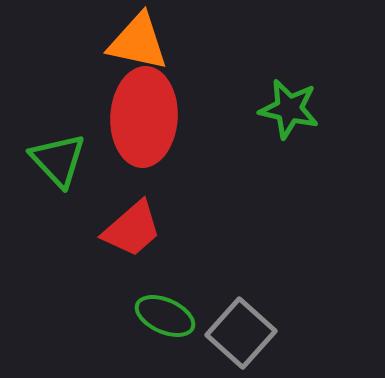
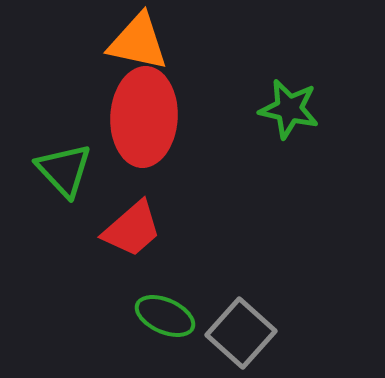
green triangle: moved 6 px right, 10 px down
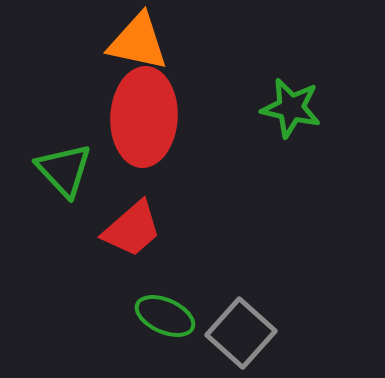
green star: moved 2 px right, 1 px up
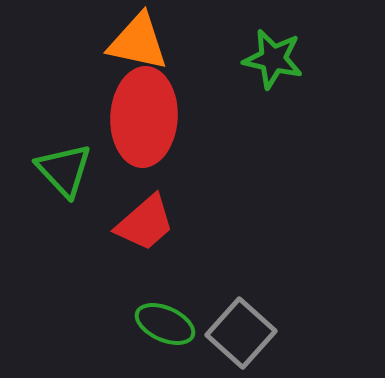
green star: moved 18 px left, 49 px up
red trapezoid: moved 13 px right, 6 px up
green ellipse: moved 8 px down
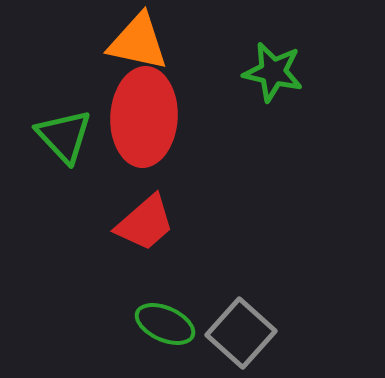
green star: moved 13 px down
green triangle: moved 34 px up
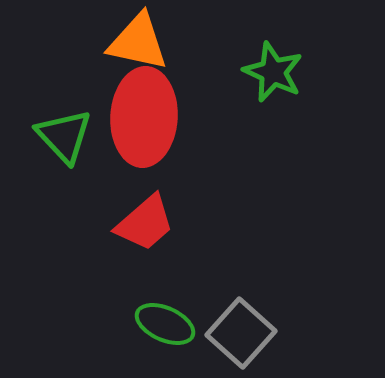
green star: rotated 12 degrees clockwise
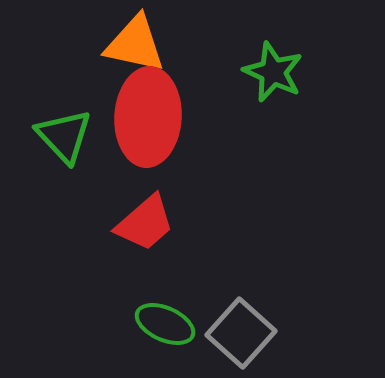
orange triangle: moved 3 px left, 2 px down
red ellipse: moved 4 px right
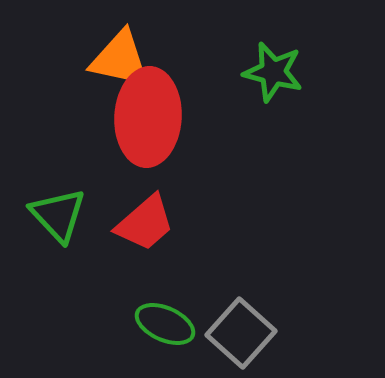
orange triangle: moved 15 px left, 15 px down
green star: rotated 10 degrees counterclockwise
green triangle: moved 6 px left, 79 px down
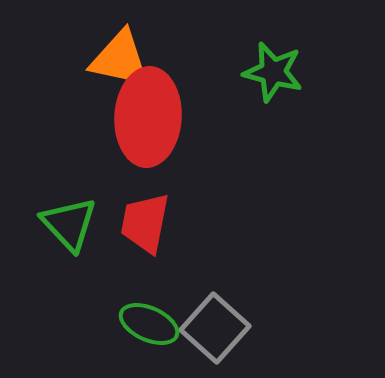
green triangle: moved 11 px right, 9 px down
red trapezoid: rotated 142 degrees clockwise
green ellipse: moved 16 px left
gray square: moved 26 px left, 5 px up
